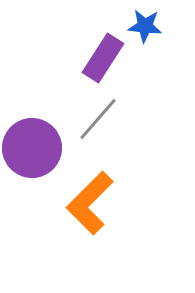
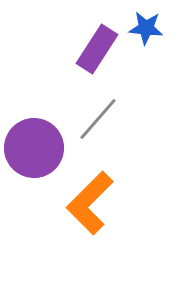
blue star: moved 1 px right, 2 px down
purple rectangle: moved 6 px left, 9 px up
purple circle: moved 2 px right
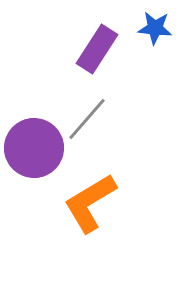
blue star: moved 9 px right
gray line: moved 11 px left
orange L-shape: rotated 14 degrees clockwise
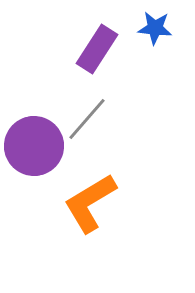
purple circle: moved 2 px up
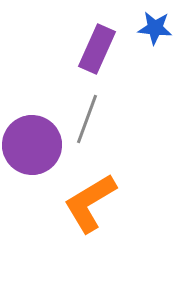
purple rectangle: rotated 9 degrees counterclockwise
gray line: rotated 21 degrees counterclockwise
purple circle: moved 2 px left, 1 px up
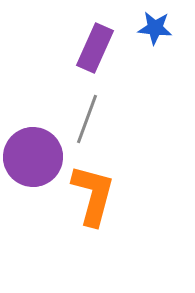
purple rectangle: moved 2 px left, 1 px up
purple circle: moved 1 px right, 12 px down
orange L-shape: moved 3 px right, 8 px up; rotated 136 degrees clockwise
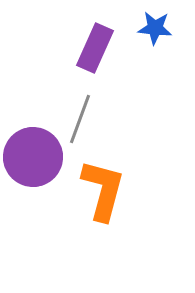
gray line: moved 7 px left
orange L-shape: moved 10 px right, 5 px up
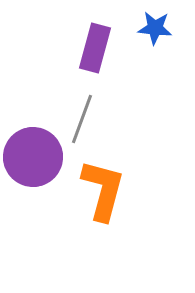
purple rectangle: rotated 9 degrees counterclockwise
gray line: moved 2 px right
